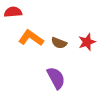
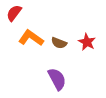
red semicircle: moved 1 px right, 1 px down; rotated 48 degrees counterclockwise
red star: rotated 24 degrees counterclockwise
purple semicircle: moved 1 px right, 1 px down
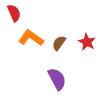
red semicircle: rotated 120 degrees clockwise
brown semicircle: rotated 105 degrees clockwise
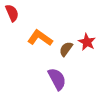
red semicircle: moved 2 px left
orange L-shape: moved 9 px right
brown semicircle: moved 7 px right, 6 px down
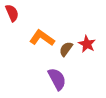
orange L-shape: moved 2 px right
red star: moved 2 px down
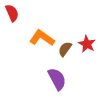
brown semicircle: moved 1 px left
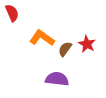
purple semicircle: rotated 55 degrees counterclockwise
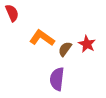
purple semicircle: rotated 90 degrees counterclockwise
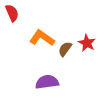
red star: moved 1 px up
purple semicircle: moved 10 px left, 3 px down; rotated 75 degrees clockwise
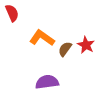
red star: moved 1 px left, 2 px down
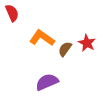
red star: moved 1 px right, 2 px up
purple semicircle: rotated 15 degrees counterclockwise
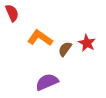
orange L-shape: moved 2 px left
